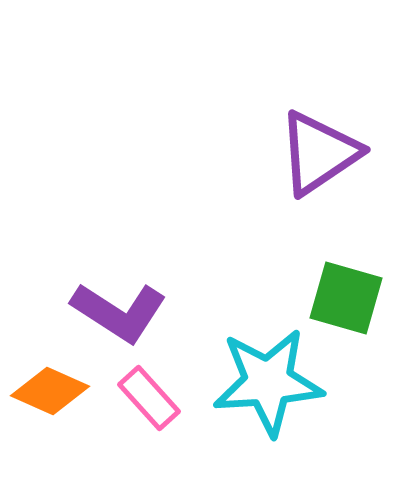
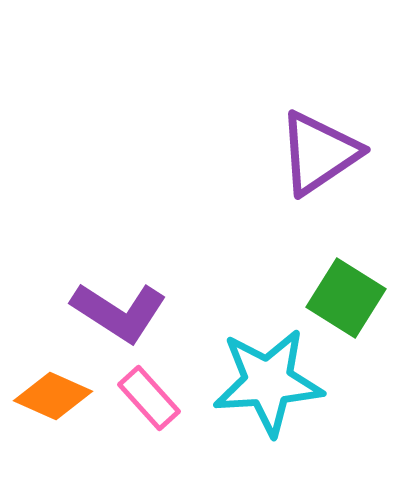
green square: rotated 16 degrees clockwise
orange diamond: moved 3 px right, 5 px down
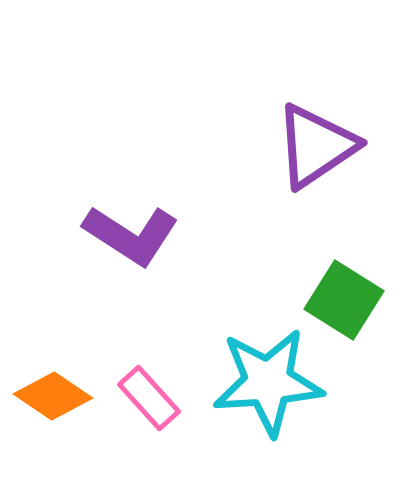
purple triangle: moved 3 px left, 7 px up
green square: moved 2 px left, 2 px down
purple L-shape: moved 12 px right, 77 px up
orange diamond: rotated 10 degrees clockwise
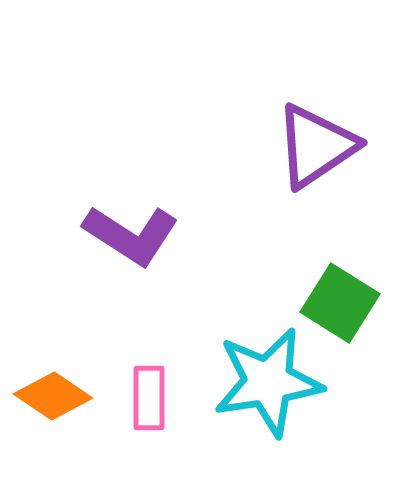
green square: moved 4 px left, 3 px down
cyan star: rotated 5 degrees counterclockwise
pink rectangle: rotated 42 degrees clockwise
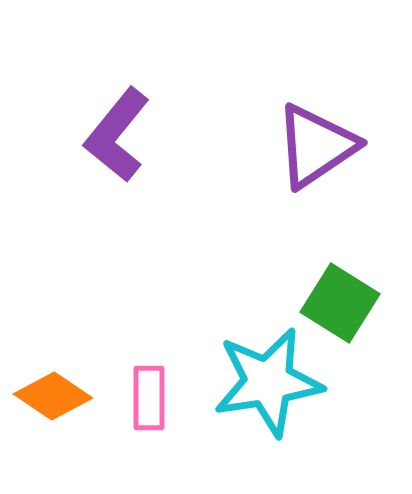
purple L-shape: moved 14 px left, 100 px up; rotated 96 degrees clockwise
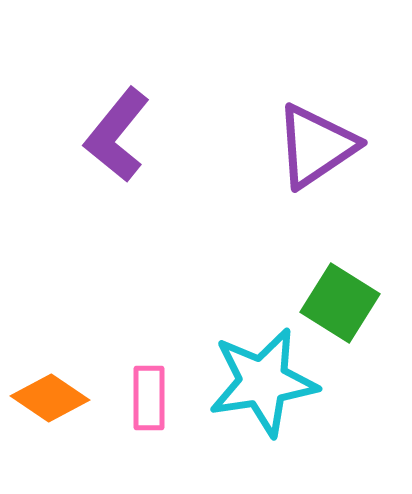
cyan star: moved 5 px left
orange diamond: moved 3 px left, 2 px down
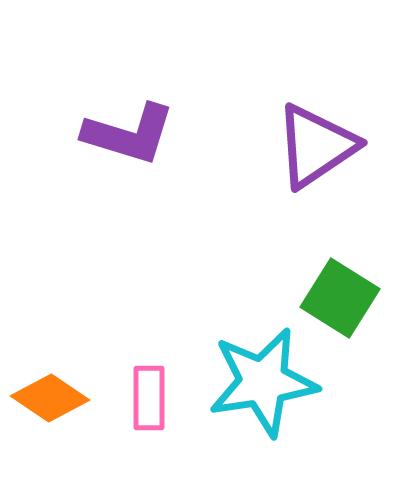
purple L-shape: moved 12 px right, 1 px up; rotated 112 degrees counterclockwise
green square: moved 5 px up
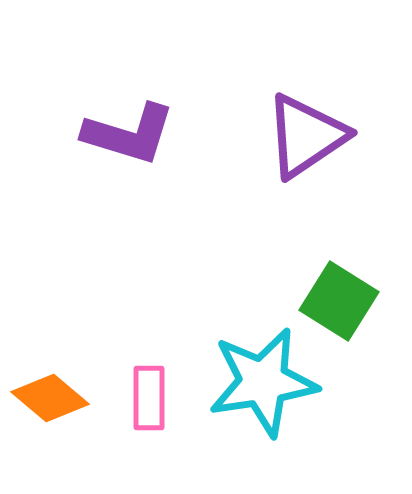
purple triangle: moved 10 px left, 10 px up
green square: moved 1 px left, 3 px down
orange diamond: rotated 6 degrees clockwise
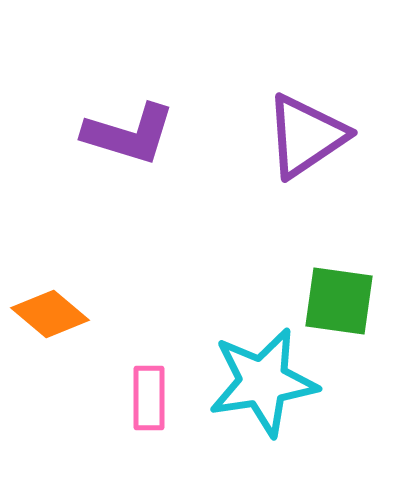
green square: rotated 24 degrees counterclockwise
orange diamond: moved 84 px up
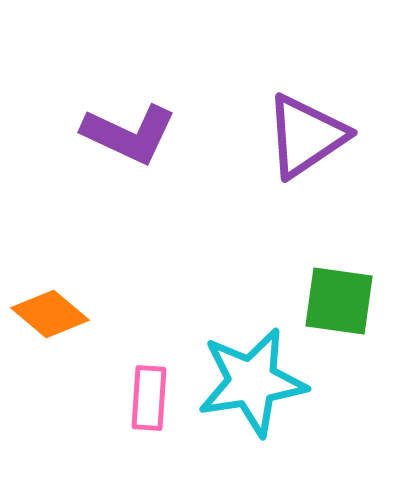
purple L-shape: rotated 8 degrees clockwise
cyan star: moved 11 px left
pink rectangle: rotated 4 degrees clockwise
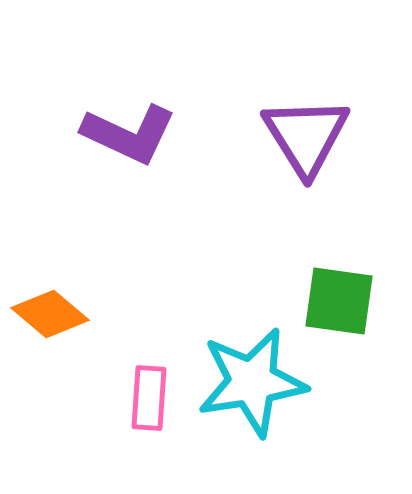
purple triangle: rotated 28 degrees counterclockwise
